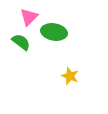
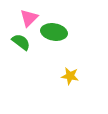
pink triangle: moved 1 px down
yellow star: rotated 12 degrees counterclockwise
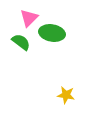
green ellipse: moved 2 px left, 1 px down
yellow star: moved 4 px left, 19 px down
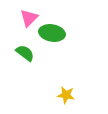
green semicircle: moved 4 px right, 11 px down
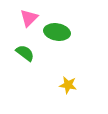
green ellipse: moved 5 px right, 1 px up
yellow star: moved 2 px right, 10 px up
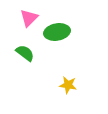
green ellipse: rotated 20 degrees counterclockwise
